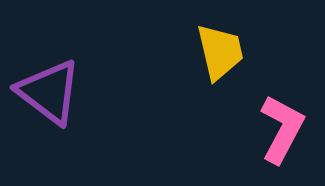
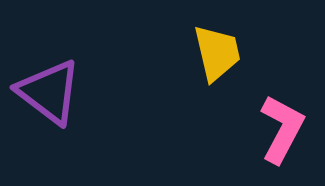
yellow trapezoid: moved 3 px left, 1 px down
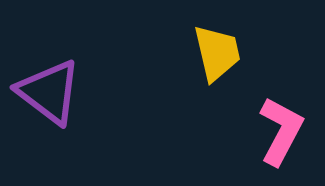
pink L-shape: moved 1 px left, 2 px down
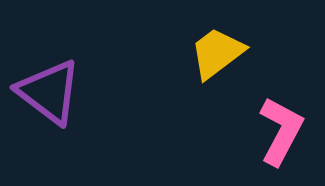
yellow trapezoid: rotated 114 degrees counterclockwise
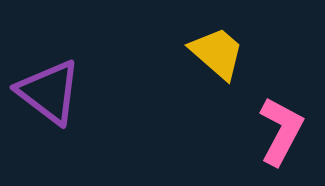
yellow trapezoid: rotated 78 degrees clockwise
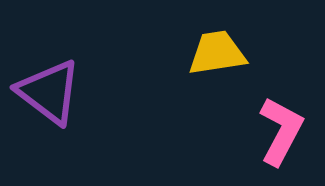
yellow trapezoid: rotated 50 degrees counterclockwise
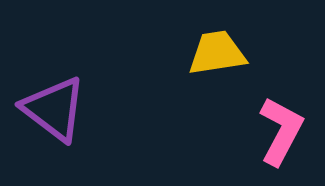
purple triangle: moved 5 px right, 17 px down
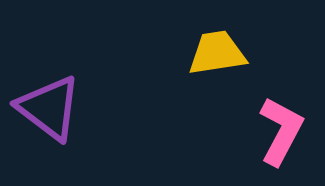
purple triangle: moved 5 px left, 1 px up
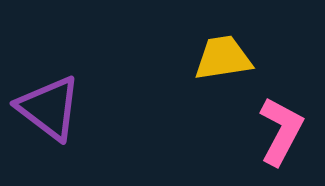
yellow trapezoid: moved 6 px right, 5 px down
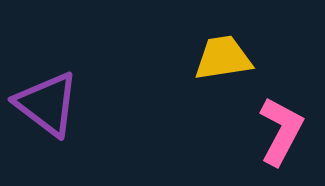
purple triangle: moved 2 px left, 4 px up
